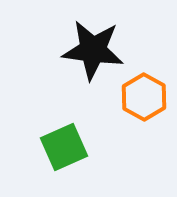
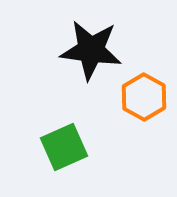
black star: moved 2 px left
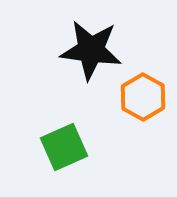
orange hexagon: moved 1 px left
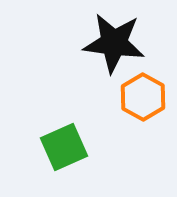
black star: moved 23 px right, 7 px up
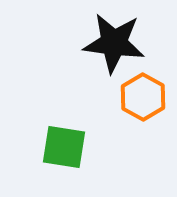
green square: rotated 33 degrees clockwise
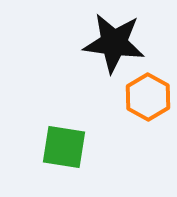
orange hexagon: moved 5 px right
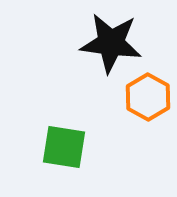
black star: moved 3 px left
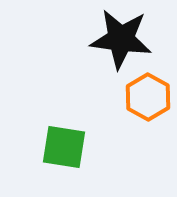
black star: moved 10 px right, 4 px up
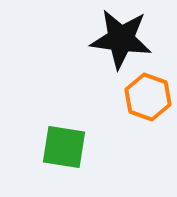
orange hexagon: rotated 9 degrees counterclockwise
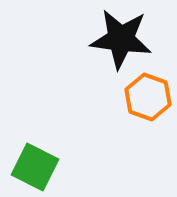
green square: moved 29 px left, 20 px down; rotated 18 degrees clockwise
